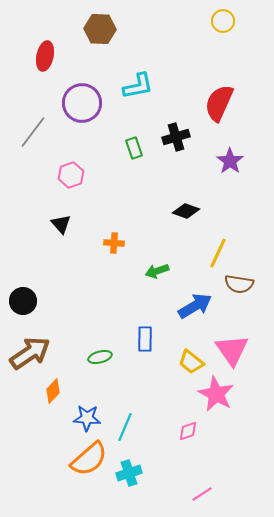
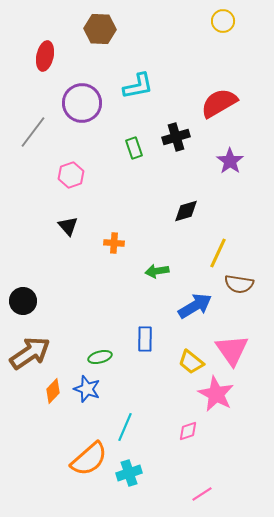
red semicircle: rotated 36 degrees clockwise
black diamond: rotated 36 degrees counterclockwise
black triangle: moved 7 px right, 2 px down
green arrow: rotated 10 degrees clockwise
blue star: moved 29 px up; rotated 16 degrees clockwise
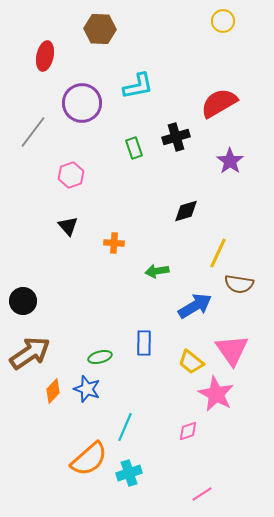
blue rectangle: moved 1 px left, 4 px down
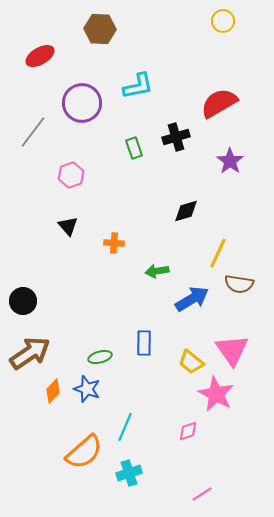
red ellipse: moved 5 px left; rotated 48 degrees clockwise
blue arrow: moved 3 px left, 7 px up
orange semicircle: moved 5 px left, 7 px up
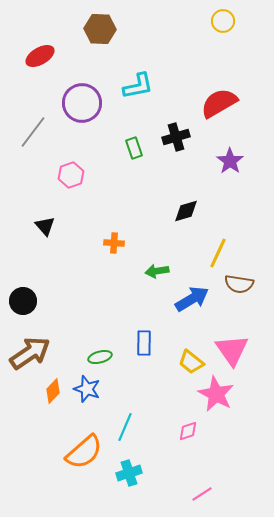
black triangle: moved 23 px left
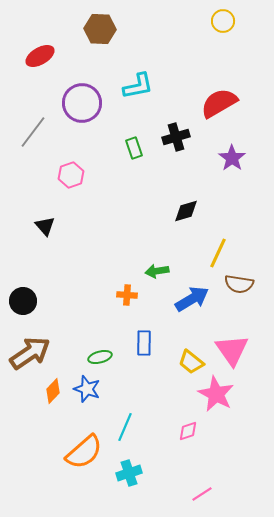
purple star: moved 2 px right, 3 px up
orange cross: moved 13 px right, 52 px down
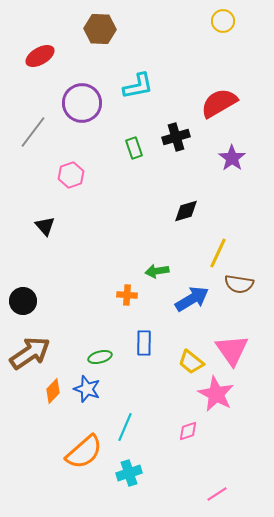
pink line: moved 15 px right
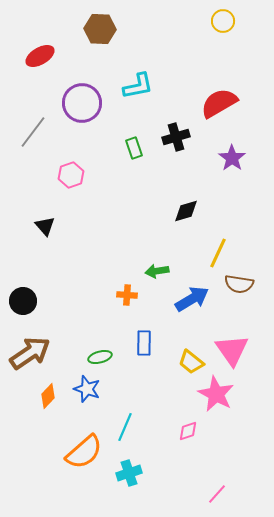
orange diamond: moved 5 px left, 5 px down
pink line: rotated 15 degrees counterclockwise
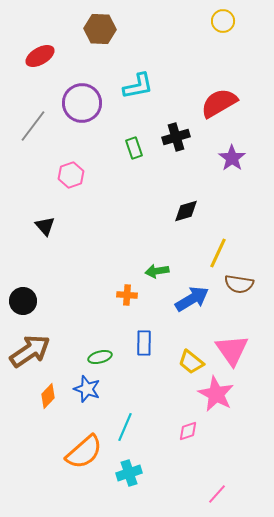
gray line: moved 6 px up
brown arrow: moved 2 px up
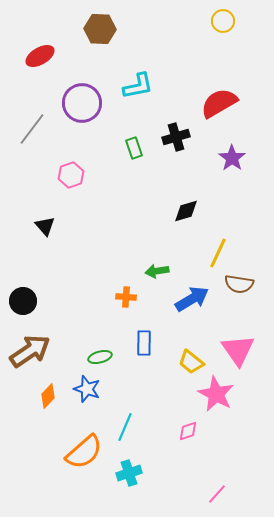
gray line: moved 1 px left, 3 px down
orange cross: moved 1 px left, 2 px down
pink triangle: moved 6 px right
